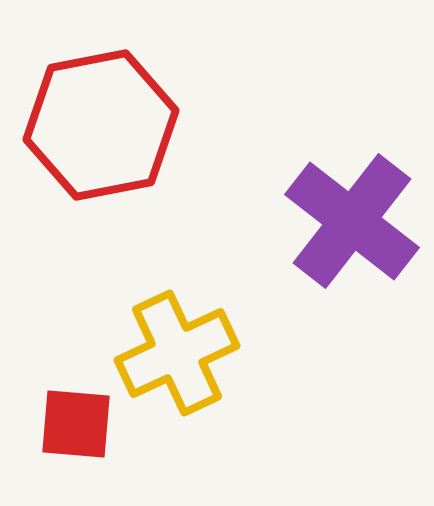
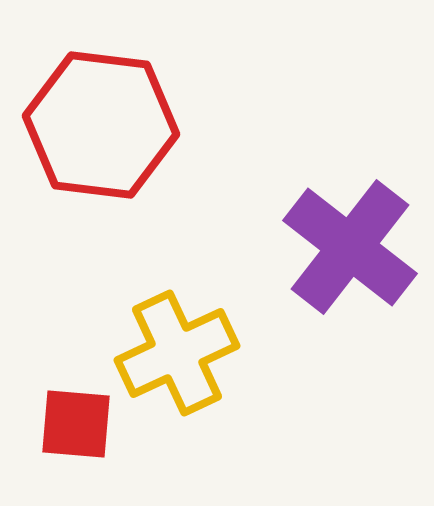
red hexagon: rotated 18 degrees clockwise
purple cross: moved 2 px left, 26 px down
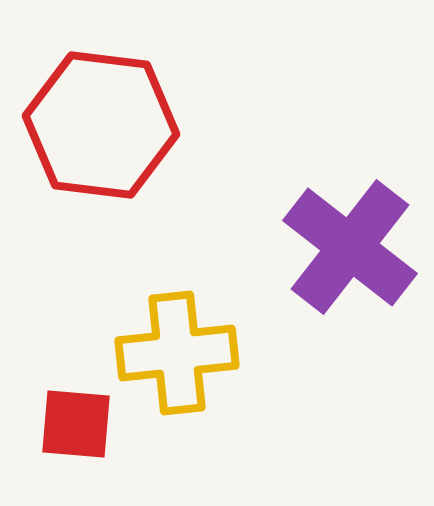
yellow cross: rotated 19 degrees clockwise
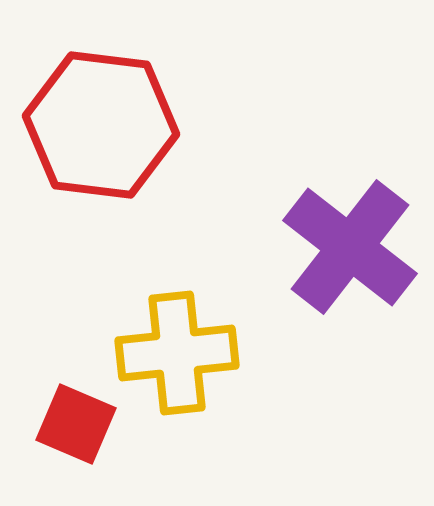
red square: rotated 18 degrees clockwise
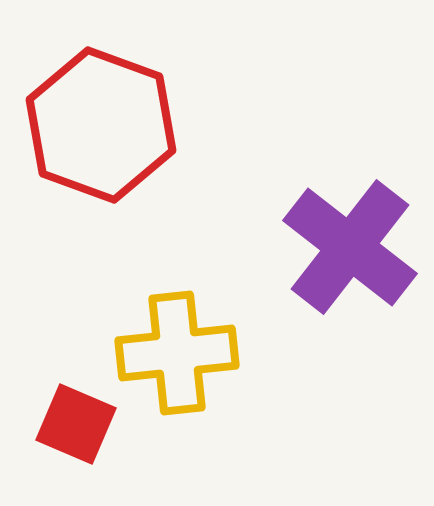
red hexagon: rotated 13 degrees clockwise
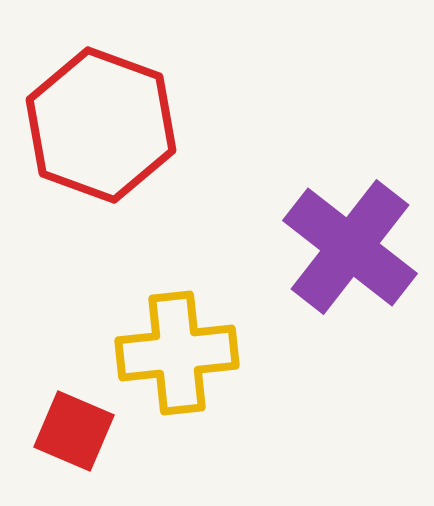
red square: moved 2 px left, 7 px down
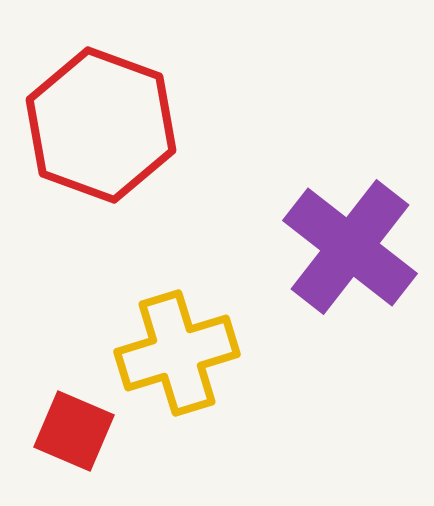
yellow cross: rotated 11 degrees counterclockwise
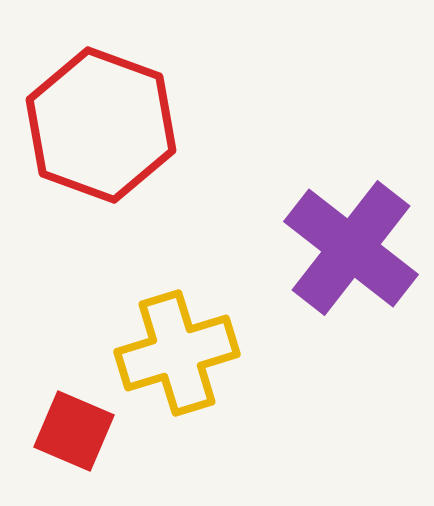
purple cross: moved 1 px right, 1 px down
